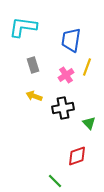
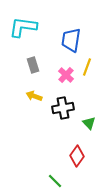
pink cross: rotated 14 degrees counterclockwise
red diamond: rotated 35 degrees counterclockwise
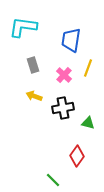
yellow line: moved 1 px right, 1 px down
pink cross: moved 2 px left
green triangle: moved 1 px left; rotated 32 degrees counterclockwise
green line: moved 2 px left, 1 px up
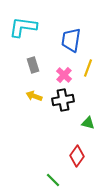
black cross: moved 8 px up
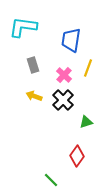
black cross: rotated 35 degrees counterclockwise
green triangle: moved 2 px left, 1 px up; rotated 32 degrees counterclockwise
green line: moved 2 px left
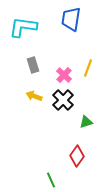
blue trapezoid: moved 21 px up
green line: rotated 21 degrees clockwise
